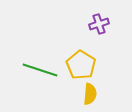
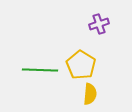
green line: rotated 16 degrees counterclockwise
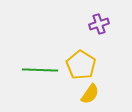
yellow semicircle: rotated 30 degrees clockwise
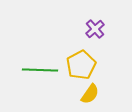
purple cross: moved 4 px left, 5 px down; rotated 24 degrees counterclockwise
yellow pentagon: rotated 12 degrees clockwise
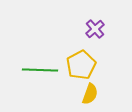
yellow semicircle: rotated 15 degrees counterclockwise
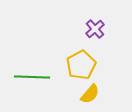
green line: moved 8 px left, 7 px down
yellow semicircle: rotated 20 degrees clockwise
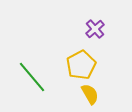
green line: rotated 48 degrees clockwise
yellow semicircle: rotated 70 degrees counterclockwise
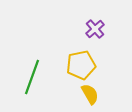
yellow pentagon: rotated 16 degrees clockwise
green line: rotated 60 degrees clockwise
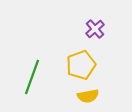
yellow pentagon: rotated 8 degrees counterclockwise
yellow semicircle: moved 2 px left, 2 px down; rotated 110 degrees clockwise
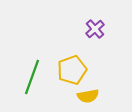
yellow pentagon: moved 9 px left, 5 px down
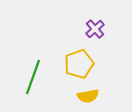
yellow pentagon: moved 7 px right, 6 px up
green line: moved 1 px right
